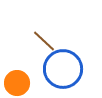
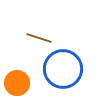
brown line: moved 5 px left, 3 px up; rotated 25 degrees counterclockwise
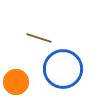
orange circle: moved 1 px left, 1 px up
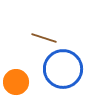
brown line: moved 5 px right
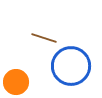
blue circle: moved 8 px right, 3 px up
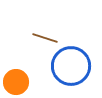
brown line: moved 1 px right
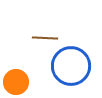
brown line: rotated 15 degrees counterclockwise
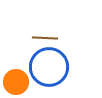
blue circle: moved 22 px left, 1 px down
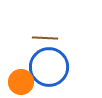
orange circle: moved 5 px right
